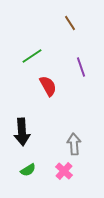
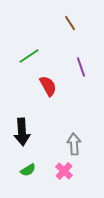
green line: moved 3 px left
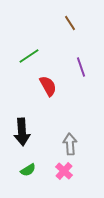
gray arrow: moved 4 px left
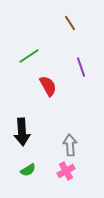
gray arrow: moved 1 px down
pink cross: moved 2 px right; rotated 18 degrees clockwise
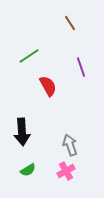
gray arrow: rotated 15 degrees counterclockwise
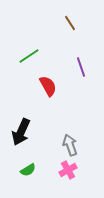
black arrow: moved 1 px left; rotated 28 degrees clockwise
pink cross: moved 2 px right, 1 px up
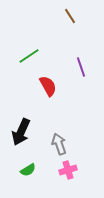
brown line: moved 7 px up
gray arrow: moved 11 px left, 1 px up
pink cross: rotated 12 degrees clockwise
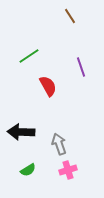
black arrow: rotated 68 degrees clockwise
